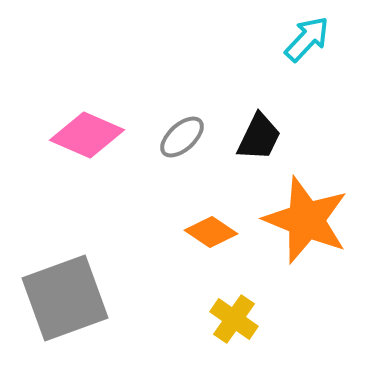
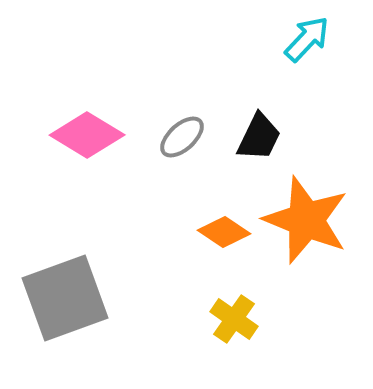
pink diamond: rotated 8 degrees clockwise
orange diamond: moved 13 px right
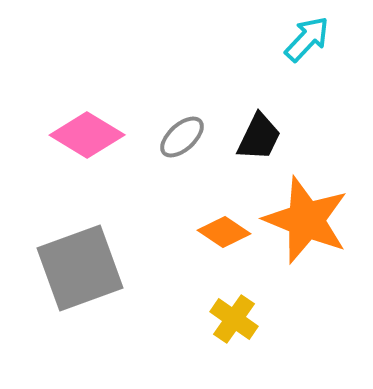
gray square: moved 15 px right, 30 px up
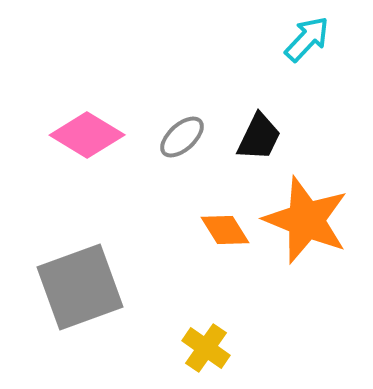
orange diamond: moved 1 px right, 2 px up; rotated 24 degrees clockwise
gray square: moved 19 px down
yellow cross: moved 28 px left, 29 px down
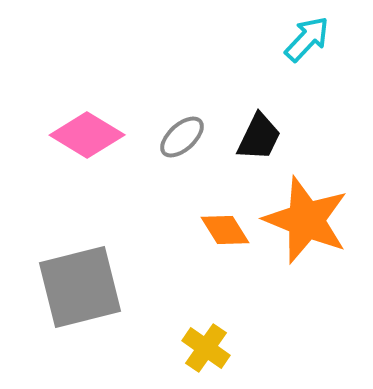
gray square: rotated 6 degrees clockwise
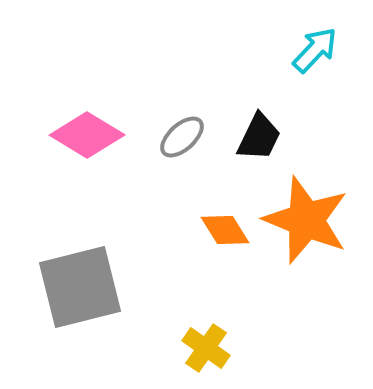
cyan arrow: moved 8 px right, 11 px down
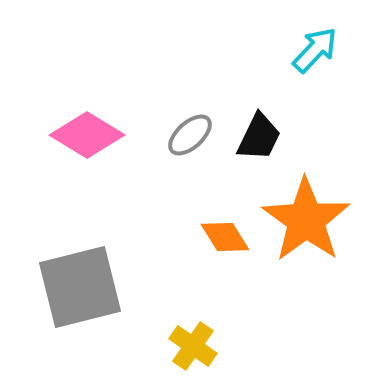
gray ellipse: moved 8 px right, 2 px up
orange star: rotated 14 degrees clockwise
orange diamond: moved 7 px down
yellow cross: moved 13 px left, 2 px up
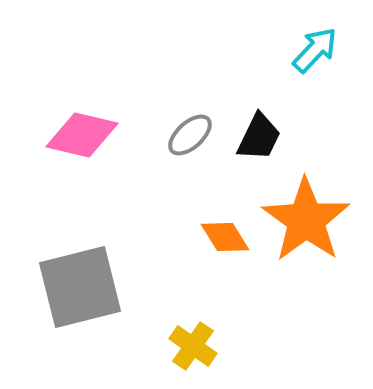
pink diamond: moved 5 px left; rotated 18 degrees counterclockwise
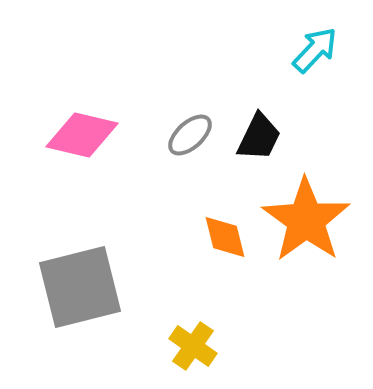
orange diamond: rotated 18 degrees clockwise
